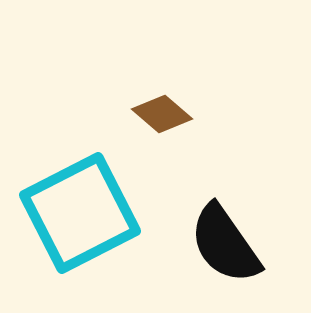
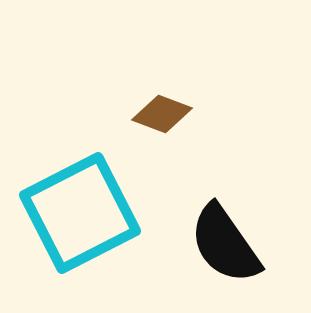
brown diamond: rotated 20 degrees counterclockwise
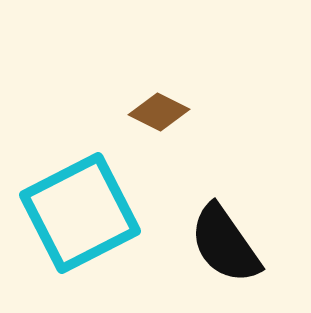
brown diamond: moved 3 px left, 2 px up; rotated 6 degrees clockwise
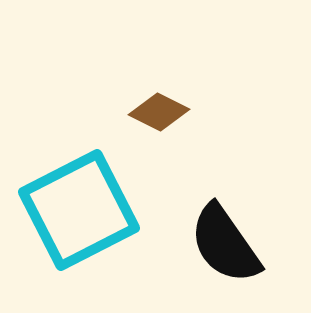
cyan square: moved 1 px left, 3 px up
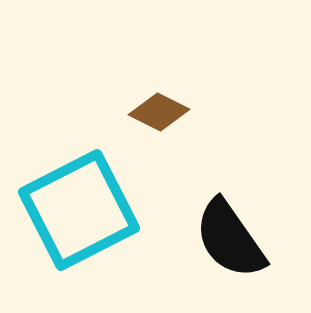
black semicircle: moved 5 px right, 5 px up
